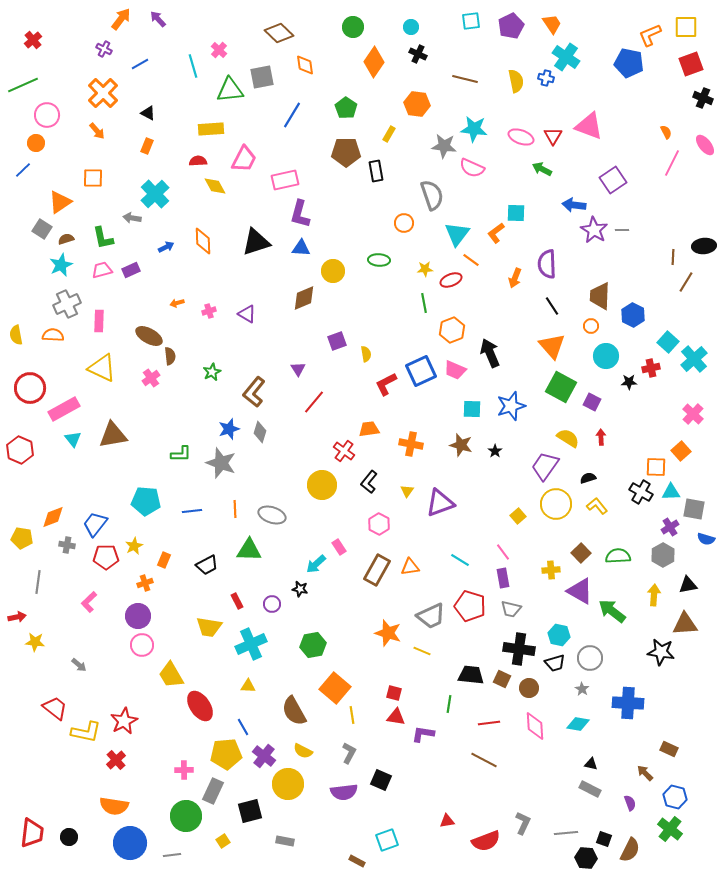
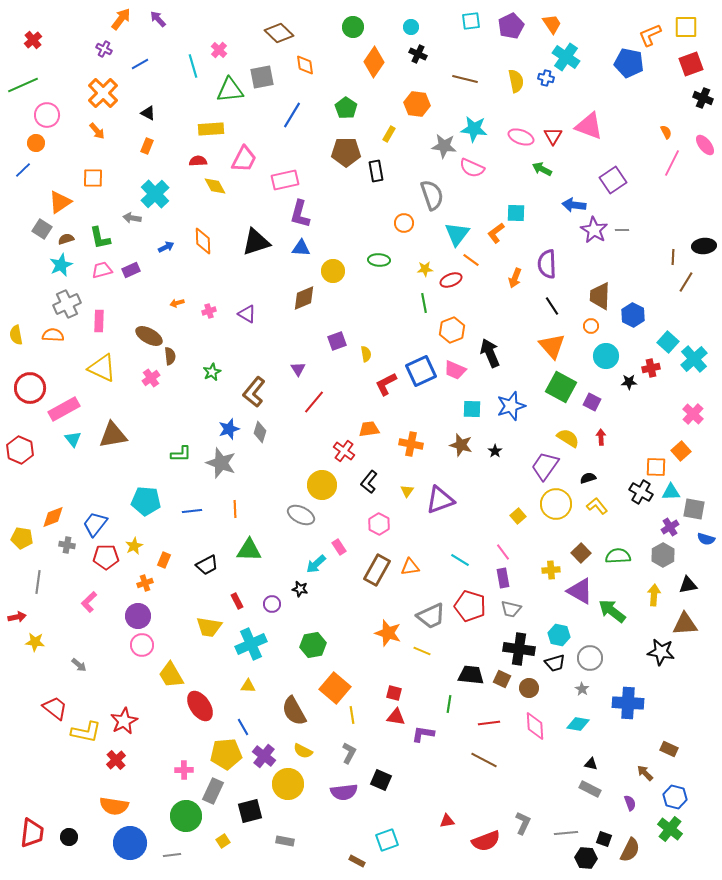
green L-shape at (103, 238): moved 3 px left
purple triangle at (440, 503): moved 3 px up
gray ellipse at (272, 515): moved 29 px right; rotated 8 degrees clockwise
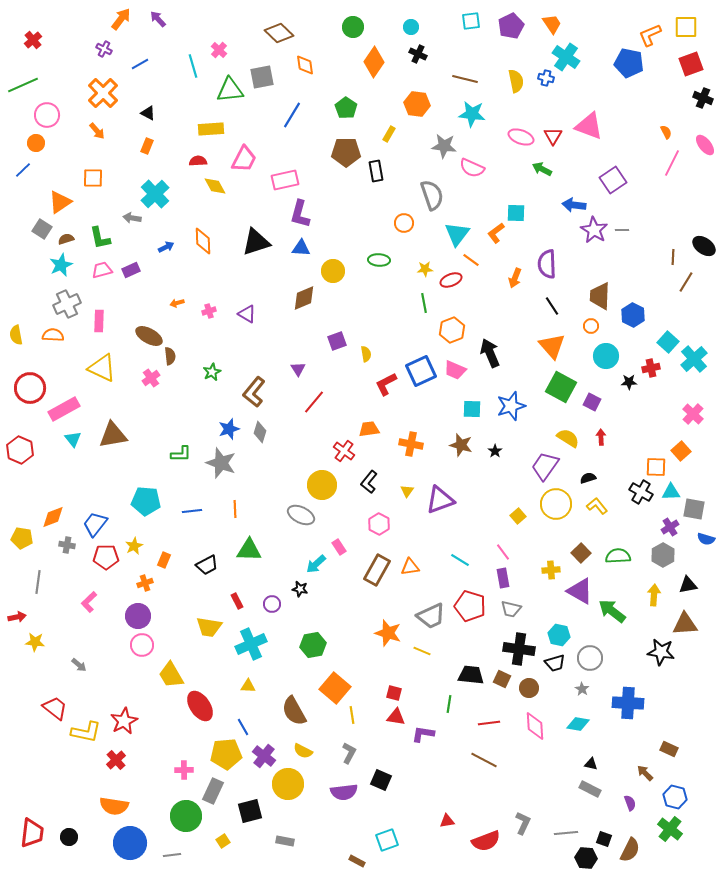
cyan star at (474, 129): moved 2 px left, 15 px up
black ellipse at (704, 246): rotated 40 degrees clockwise
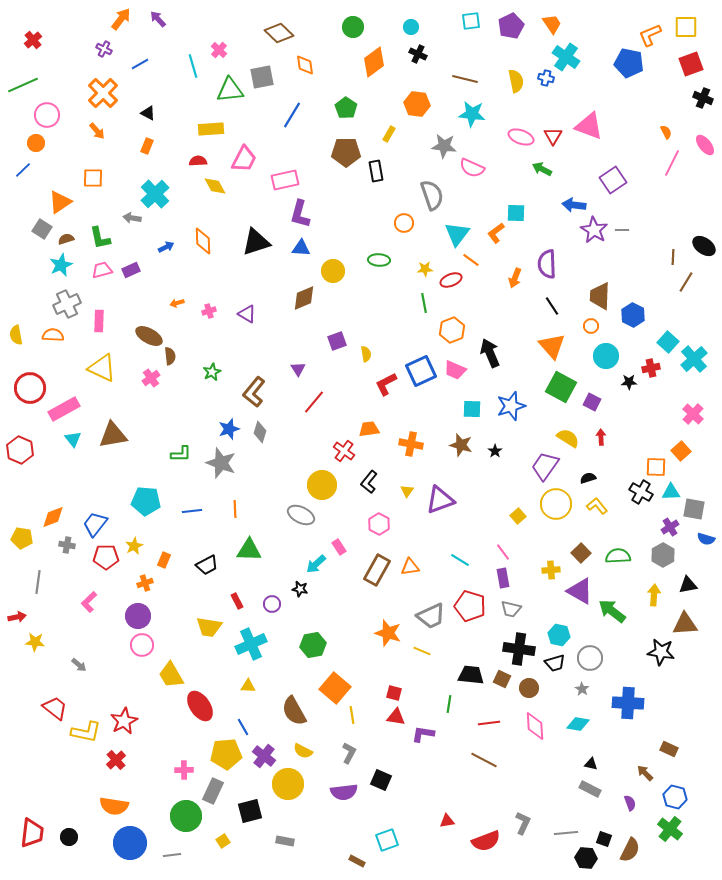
orange diamond at (374, 62): rotated 20 degrees clockwise
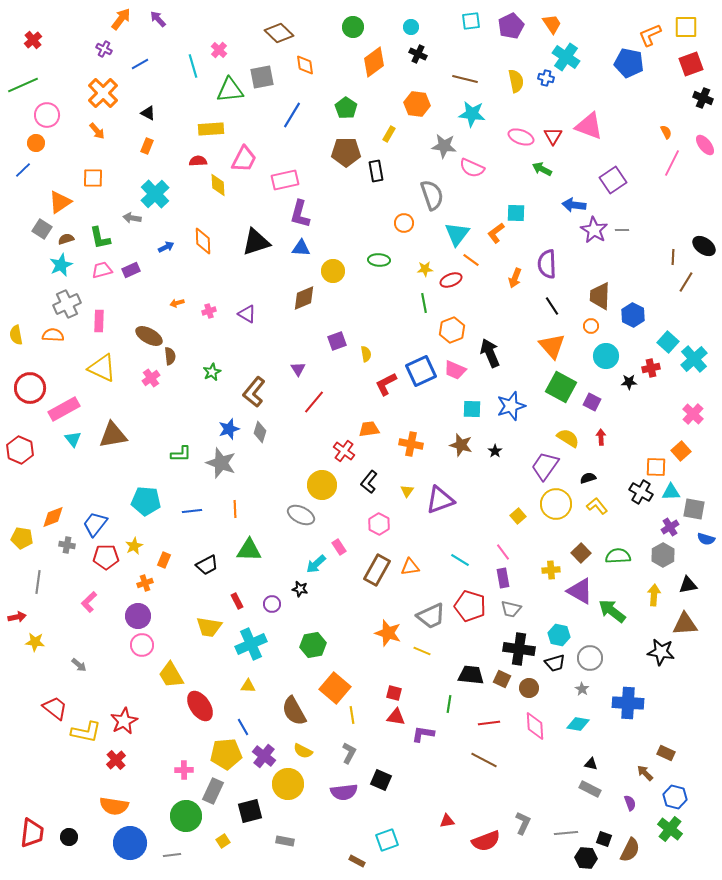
yellow diamond at (215, 186): moved 3 px right, 1 px up; rotated 25 degrees clockwise
brown rectangle at (669, 749): moved 3 px left, 4 px down
